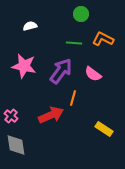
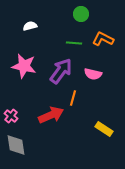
pink semicircle: rotated 24 degrees counterclockwise
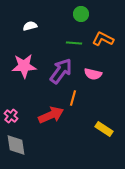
pink star: rotated 15 degrees counterclockwise
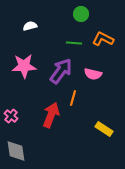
red arrow: rotated 45 degrees counterclockwise
gray diamond: moved 6 px down
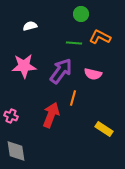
orange L-shape: moved 3 px left, 2 px up
pink cross: rotated 16 degrees counterclockwise
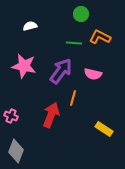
pink star: rotated 15 degrees clockwise
gray diamond: rotated 30 degrees clockwise
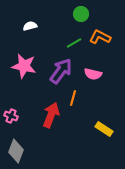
green line: rotated 35 degrees counterclockwise
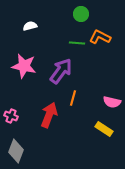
green line: moved 3 px right; rotated 35 degrees clockwise
pink semicircle: moved 19 px right, 28 px down
red arrow: moved 2 px left
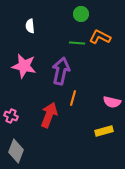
white semicircle: rotated 80 degrees counterclockwise
purple arrow: rotated 24 degrees counterclockwise
yellow rectangle: moved 2 px down; rotated 48 degrees counterclockwise
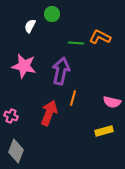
green circle: moved 29 px left
white semicircle: rotated 32 degrees clockwise
green line: moved 1 px left
red arrow: moved 2 px up
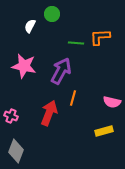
orange L-shape: rotated 30 degrees counterclockwise
purple arrow: rotated 16 degrees clockwise
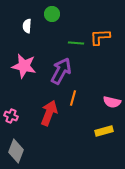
white semicircle: moved 3 px left; rotated 24 degrees counterclockwise
